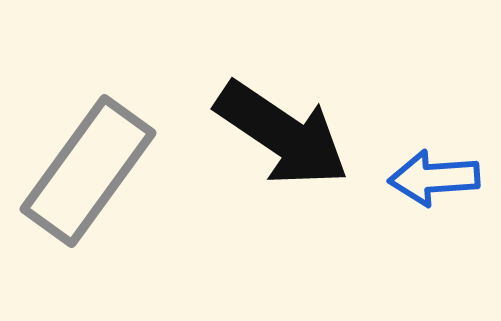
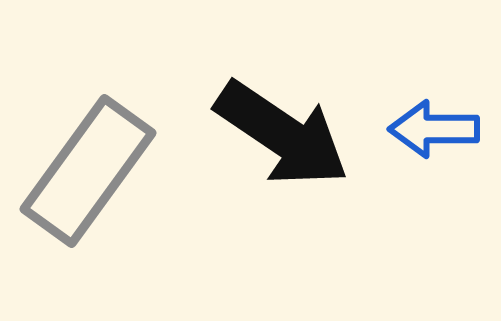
blue arrow: moved 49 px up; rotated 4 degrees clockwise
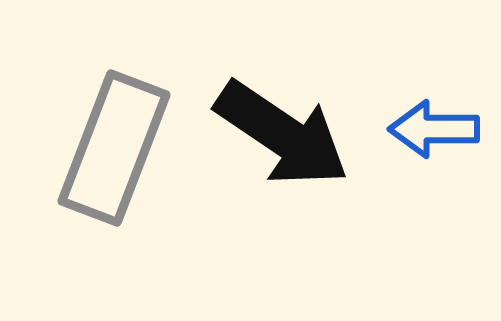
gray rectangle: moved 26 px right, 23 px up; rotated 15 degrees counterclockwise
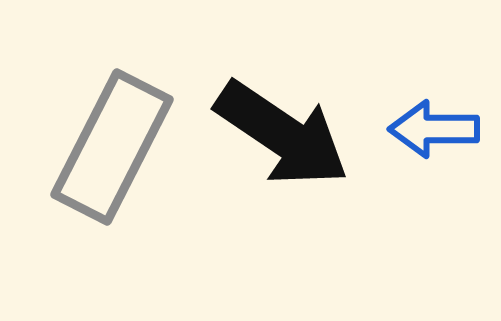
gray rectangle: moved 2 px left, 1 px up; rotated 6 degrees clockwise
